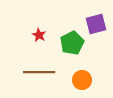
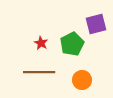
red star: moved 2 px right, 8 px down
green pentagon: moved 1 px down
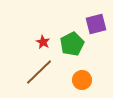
red star: moved 2 px right, 1 px up
brown line: rotated 44 degrees counterclockwise
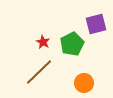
orange circle: moved 2 px right, 3 px down
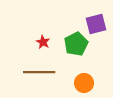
green pentagon: moved 4 px right
brown line: rotated 44 degrees clockwise
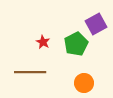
purple square: rotated 15 degrees counterclockwise
brown line: moved 9 px left
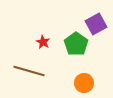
green pentagon: rotated 10 degrees counterclockwise
brown line: moved 1 px left, 1 px up; rotated 16 degrees clockwise
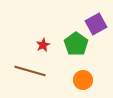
red star: moved 3 px down; rotated 16 degrees clockwise
brown line: moved 1 px right
orange circle: moved 1 px left, 3 px up
